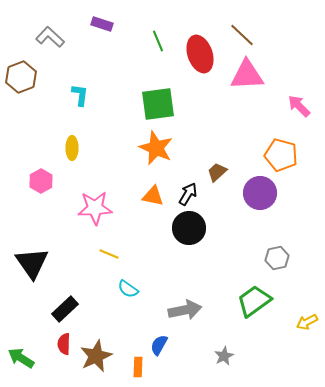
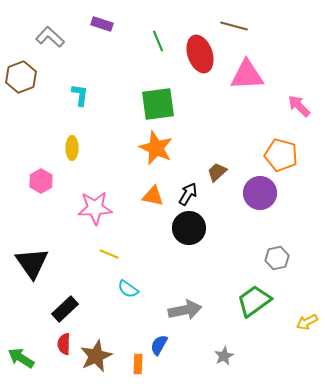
brown line: moved 8 px left, 9 px up; rotated 28 degrees counterclockwise
orange rectangle: moved 3 px up
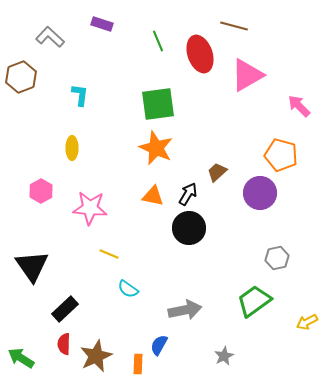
pink triangle: rotated 27 degrees counterclockwise
pink hexagon: moved 10 px down
pink star: moved 5 px left; rotated 8 degrees clockwise
black triangle: moved 3 px down
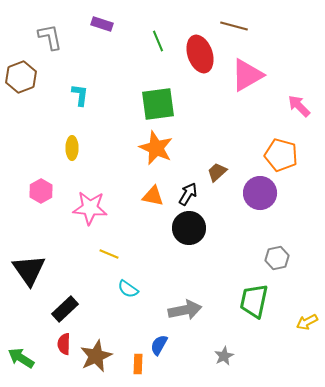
gray L-shape: rotated 36 degrees clockwise
black triangle: moved 3 px left, 4 px down
green trapezoid: rotated 42 degrees counterclockwise
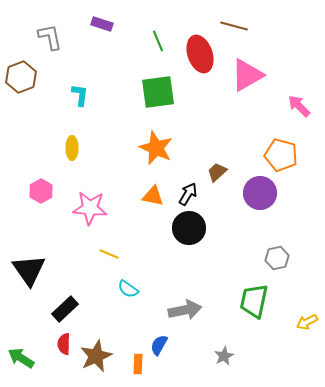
green square: moved 12 px up
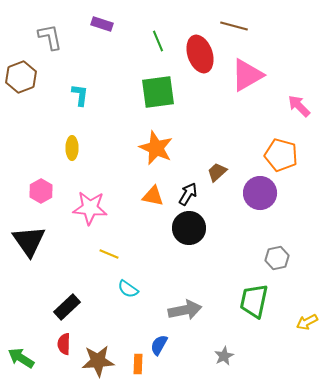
black triangle: moved 29 px up
black rectangle: moved 2 px right, 2 px up
brown star: moved 2 px right, 5 px down; rotated 20 degrees clockwise
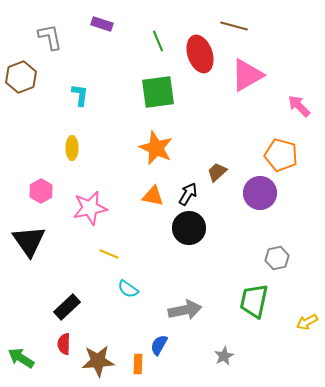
pink star: rotated 16 degrees counterclockwise
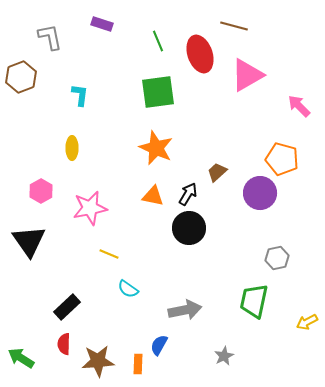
orange pentagon: moved 1 px right, 4 px down
